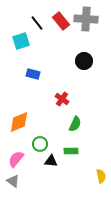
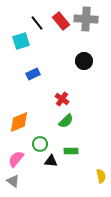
blue rectangle: rotated 40 degrees counterclockwise
green semicircle: moved 9 px left, 3 px up; rotated 21 degrees clockwise
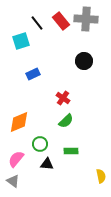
red cross: moved 1 px right, 1 px up
black triangle: moved 4 px left, 3 px down
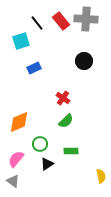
blue rectangle: moved 1 px right, 6 px up
black triangle: rotated 40 degrees counterclockwise
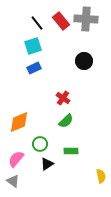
cyan square: moved 12 px right, 5 px down
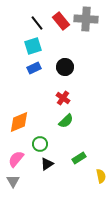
black circle: moved 19 px left, 6 px down
green rectangle: moved 8 px right, 7 px down; rotated 32 degrees counterclockwise
gray triangle: rotated 24 degrees clockwise
